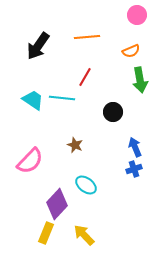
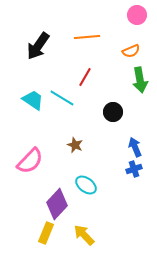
cyan line: rotated 25 degrees clockwise
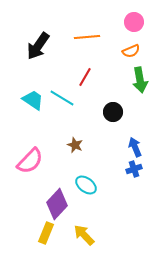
pink circle: moved 3 px left, 7 px down
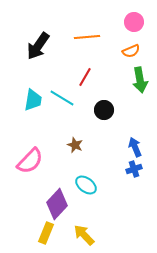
cyan trapezoid: rotated 65 degrees clockwise
black circle: moved 9 px left, 2 px up
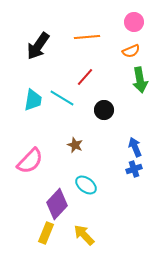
red line: rotated 12 degrees clockwise
